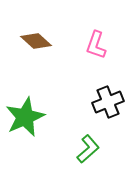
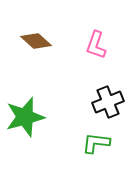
green star: rotated 9 degrees clockwise
green L-shape: moved 8 px right, 6 px up; rotated 132 degrees counterclockwise
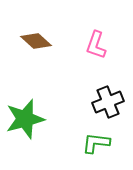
green star: moved 2 px down
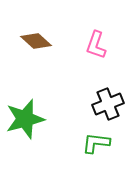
black cross: moved 2 px down
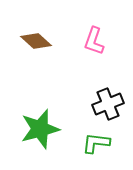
pink L-shape: moved 2 px left, 4 px up
green star: moved 15 px right, 10 px down
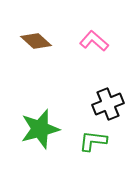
pink L-shape: rotated 112 degrees clockwise
green L-shape: moved 3 px left, 2 px up
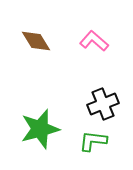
brown diamond: rotated 16 degrees clockwise
black cross: moved 5 px left
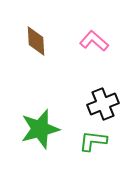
brown diamond: rotated 28 degrees clockwise
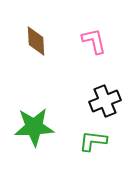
pink L-shape: rotated 36 degrees clockwise
black cross: moved 2 px right, 3 px up
green star: moved 6 px left, 2 px up; rotated 12 degrees clockwise
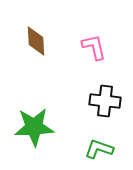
pink L-shape: moved 6 px down
black cross: rotated 28 degrees clockwise
green L-shape: moved 6 px right, 8 px down; rotated 12 degrees clockwise
